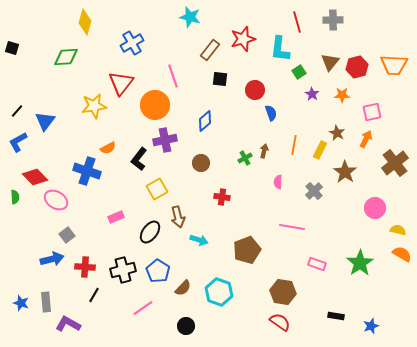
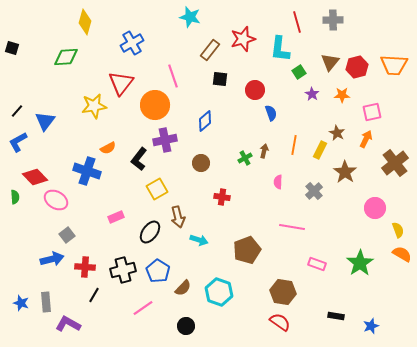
yellow semicircle at (398, 230): rotated 56 degrees clockwise
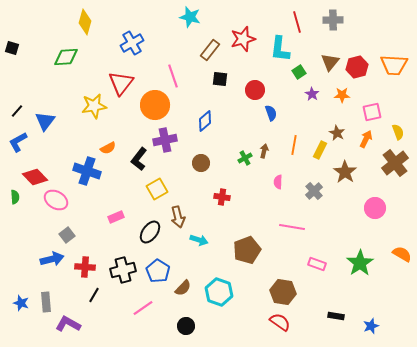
yellow semicircle at (398, 230): moved 98 px up
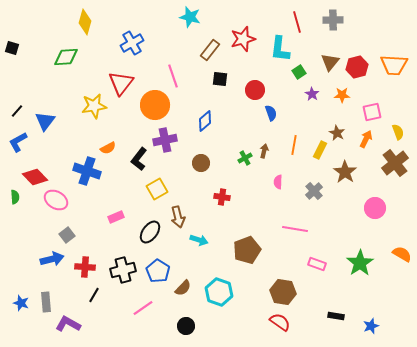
pink line at (292, 227): moved 3 px right, 2 px down
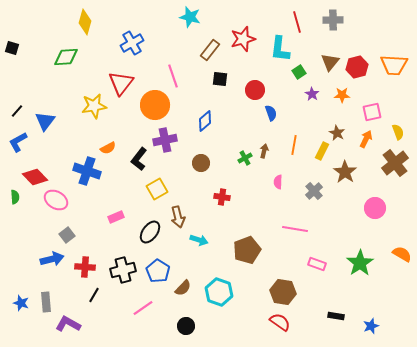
yellow rectangle at (320, 150): moved 2 px right, 1 px down
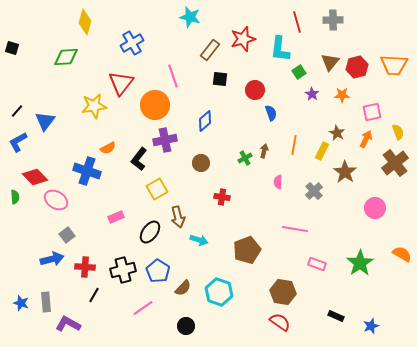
black rectangle at (336, 316): rotated 14 degrees clockwise
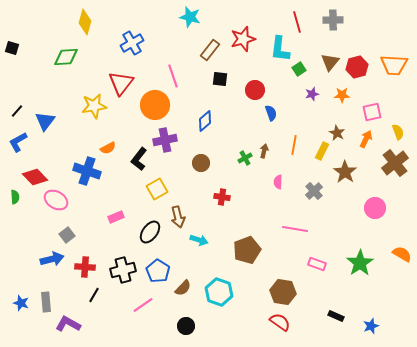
green square at (299, 72): moved 3 px up
purple star at (312, 94): rotated 24 degrees clockwise
pink line at (143, 308): moved 3 px up
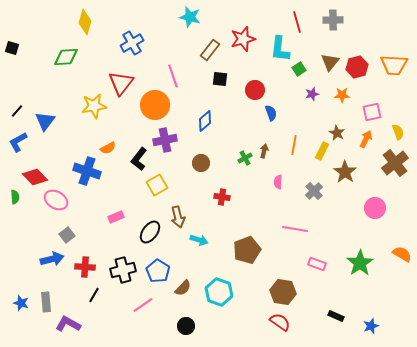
yellow square at (157, 189): moved 4 px up
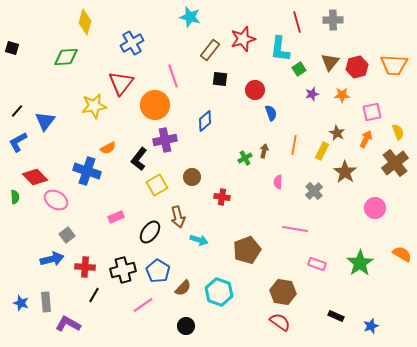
brown circle at (201, 163): moved 9 px left, 14 px down
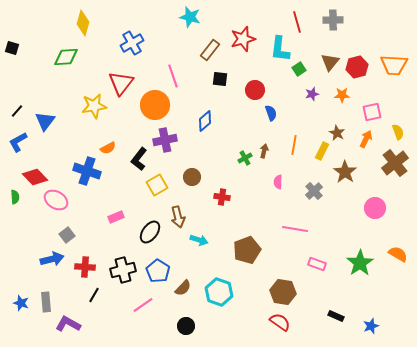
yellow diamond at (85, 22): moved 2 px left, 1 px down
orange semicircle at (402, 254): moved 4 px left
